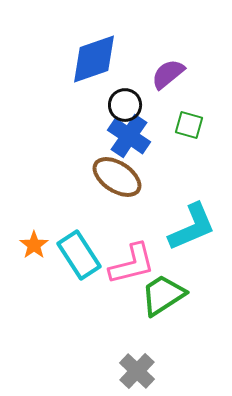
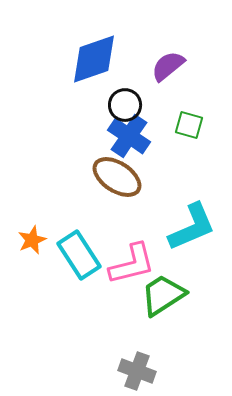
purple semicircle: moved 8 px up
orange star: moved 2 px left, 5 px up; rotated 12 degrees clockwise
gray cross: rotated 24 degrees counterclockwise
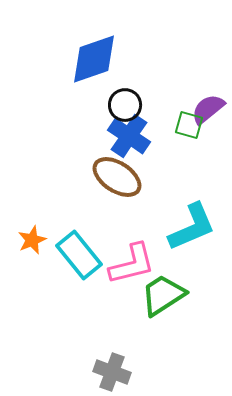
purple semicircle: moved 40 px right, 43 px down
cyan rectangle: rotated 6 degrees counterclockwise
gray cross: moved 25 px left, 1 px down
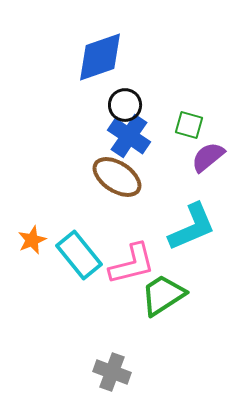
blue diamond: moved 6 px right, 2 px up
purple semicircle: moved 48 px down
